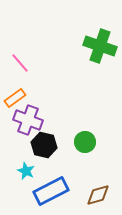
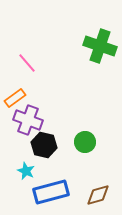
pink line: moved 7 px right
blue rectangle: moved 1 px down; rotated 12 degrees clockwise
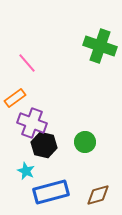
purple cross: moved 4 px right, 3 px down
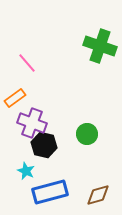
green circle: moved 2 px right, 8 px up
blue rectangle: moved 1 px left
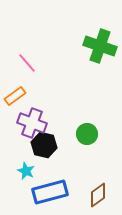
orange rectangle: moved 2 px up
brown diamond: rotated 20 degrees counterclockwise
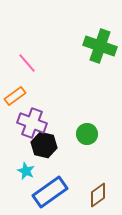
blue rectangle: rotated 20 degrees counterclockwise
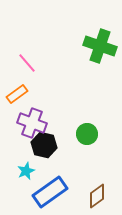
orange rectangle: moved 2 px right, 2 px up
cyan star: rotated 24 degrees clockwise
brown diamond: moved 1 px left, 1 px down
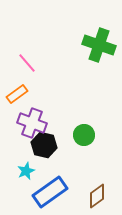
green cross: moved 1 px left, 1 px up
green circle: moved 3 px left, 1 px down
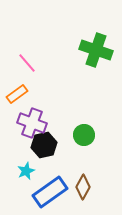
green cross: moved 3 px left, 5 px down
black hexagon: rotated 25 degrees counterclockwise
brown diamond: moved 14 px left, 9 px up; rotated 25 degrees counterclockwise
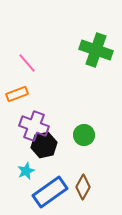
orange rectangle: rotated 15 degrees clockwise
purple cross: moved 2 px right, 3 px down
